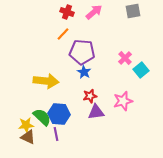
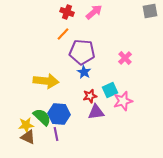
gray square: moved 17 px right
cyan square: moved 31 px left, 20 px down; rotated 14 degrees clockwise
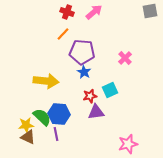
pink star: moved 5 px right, 43 px down
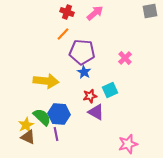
pink arrow: moved 1 px right, 1 px down
purple triangle: rotated 36 degrees clockwise
yellow star: rotated 21 degrees counterclockwise
